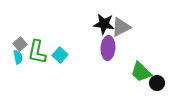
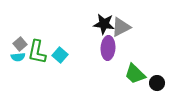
cyan semicircle: rotated 96 degrees clockwise
green trapezoid: moved 6 px left, 2 px down
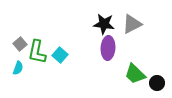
gray triangle: moved 11 px right, 3 px up
cyan semicircle: moved 11 px down; rotated 64 degrees counterclockwise
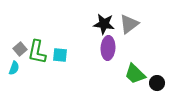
gray triangle: moved 3 px left; rotated 10 degrees counterclockwise
gray square: moved 5 px down
cyan square: rotated 35 degrees counterclockwise
cyan semicircle: moved 4 px left
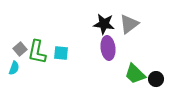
purple ellipse: rotated 10 degrees counterclockwise
cyan square: moved 1 px right, 2 px up
black circle: moved 1 px left, 4 px up
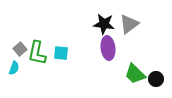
green L-shape: moved 1 px down
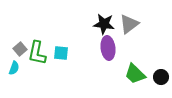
black circle: moved 5 px right, 2 px up
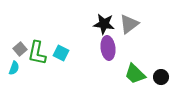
cyan square: rotated 21 degrees clockwise
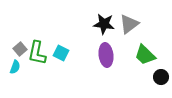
purple ellipse: moved 2 px left, 7 px down
cyan semicircle: moved 1 px right, 1 px up
green trapezoid: moved 10 px right, 19 px up
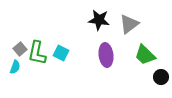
black star: moved 5 px left, 4 px up
